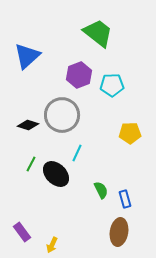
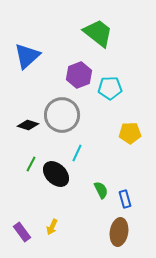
cyan pentagon: moved 2 px left, 3 px down
yellow arrow: moved 18 px up
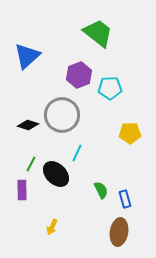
purple rectangle: moved 42 px up; rotated 36 degrees clockwise
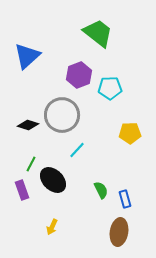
cyan line: moved 3 px up; rotated 18 degrees clockwise
black ellipse: moved 3 px left, 6 px down
purple rectangle: rotated 18 degrees counterclockwise
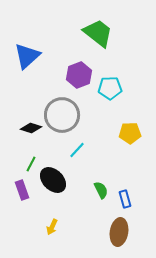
black diamond: moved 3 px right, 3 px down
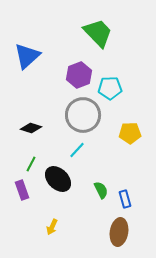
green trapezoid: rotated 8 degrees clockwise
gray circle: moved 21 px right
black ellipse: moved 5 px right, 1 px up
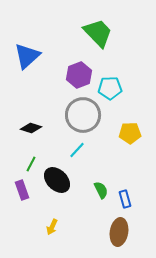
black ellipse: moved 1 px left, 1 px down
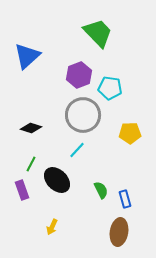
cyan pentagon: rotated 10 degrees clockwise
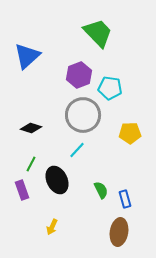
black ellipse: rotated 20 degrees clockwise
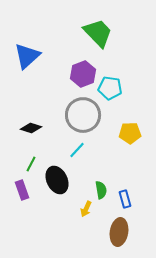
purple hexagon: moved 4 px right, 1 px up
green semicircle: rotated 18 degrees clockwise
yellow arrow: moved 34 px right, 18 px up
